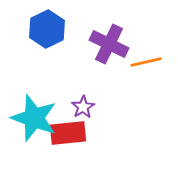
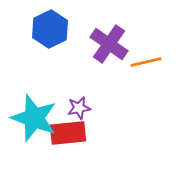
blue hexagon: moved 3 px right
purple cross: rotated 9 degrees clockwise
purple star: moved 4 px left, 1 px down; rotated 20 degrees clockwise
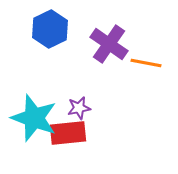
orange line: moved 1 px down; rotated 24 degrees clockwise
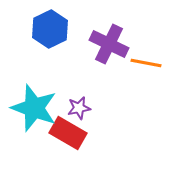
purple cross: rotated 9 degrees counterclockwise
cyan star: moved 10 px up
red rectangle: rotated 36 degrees clockwise
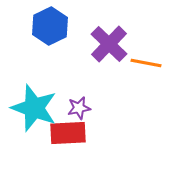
blue hexagon: moved 3 px up
purple cross: rotated 18 degrees clockwise
red rectangle: rotated 33 degrees counterclockwise
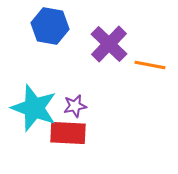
blue hexagon: rotated 24 degrees counterclockwise
orange line: moved 4 px right, 2 px down
purple star: moved 4 px left, 2 px up
red rectangle: rotated 6 degrees clockwise
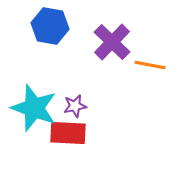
purple cross: moved 3 px right, 2 px up
